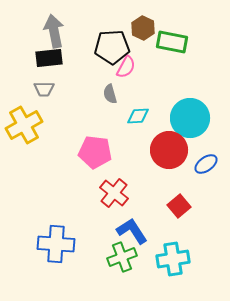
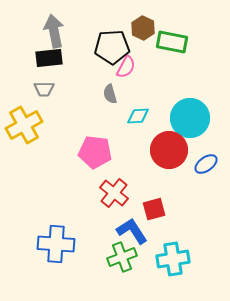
red square: moved 25 px left, 3 px down; rotated 25 degrees clockwise
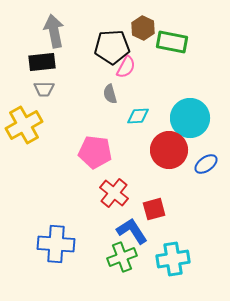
black rectangle: moved 7 px left, 4 px down
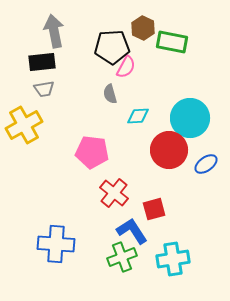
gray trapezoid: rotated 10 degrees counterclockwise
pink pentagon: moved 3 px left
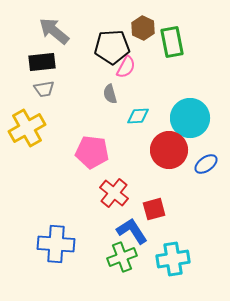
gray arrow: rotated 40 degrees counterclockwise
green rectangle: rotated 68 degrees clockwise
yellow cross: moved 3 px right, 3 px down
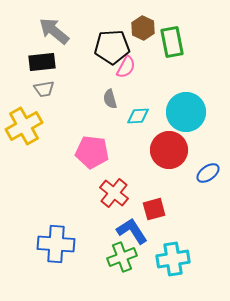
gray semicircle: moved 5 px down
cyan circle: moved 4 px left, 6 px up
yellow cross: moved 3 px left, 2 px up
blue ellipse: moved 2 px right, 9 px down
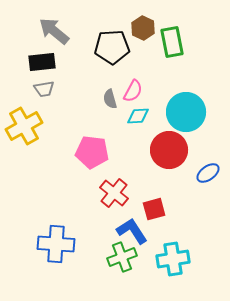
pink semicircle: moved 7 px right, 24 px down
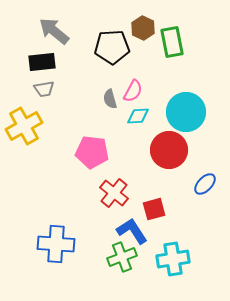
blue ellipse: moved 3 px left, 11 px down; rotated 10 degrees counterclockwise
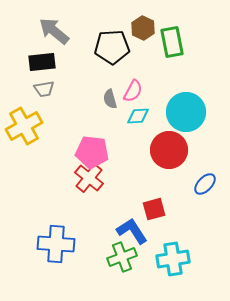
red cross: moved 25 px left, 15 px up
